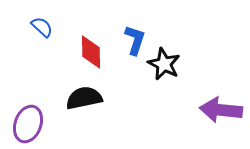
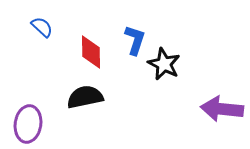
black semicircle: moved 1 px right, 1 px up
purple arrow: moved 1 px right, 1 px up
purple ellipse: rotated 12 degrees counterclockwise
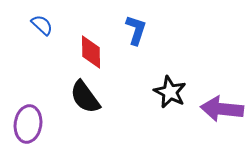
blue semicircle: moved 2 px up
blue L-shape: moved 1 px right, 10 px up
black star: moved 6 px right, 28 px down
black semicircle: rotated 114 degrees counterclockwise
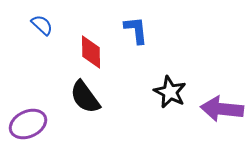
blue L-shape: rotated 24 degrees counterclockwise
purple ellipse: rotated 57 degrees clockwise
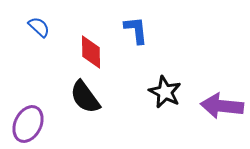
blue semicircle: moved 3 px left, 2 px down
black star: moved 5 px left
purple arrow: moved 3 px up
purple ellipse: rotated 39 degrees counterclockwise
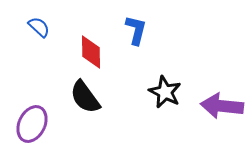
blue L-shape: rotated 20 degrees clockwise
purple ellipse: moved 4 px right
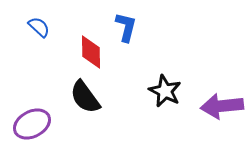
blue L-shape: moved 10 px left, 3 px up
black star: moved 1 px up
purple arrow: rotated 12 degrees counterclockwise
purple ellipse: rotated 36 degrees clockwise
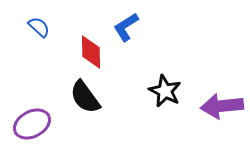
blue L-shape: rotated 136 degrees counterclockwise
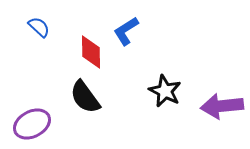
blue L-shape: moved 4 px down
